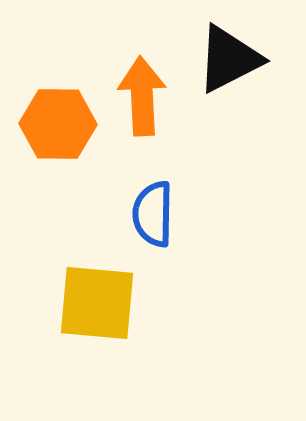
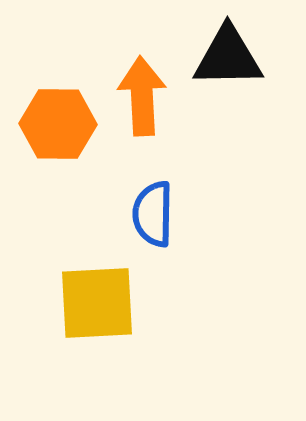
black triangle: moved 1 px left, 2 px up; rotated 26 degrees clockwise
yellow square: rotated 8 degrees counterclockwise
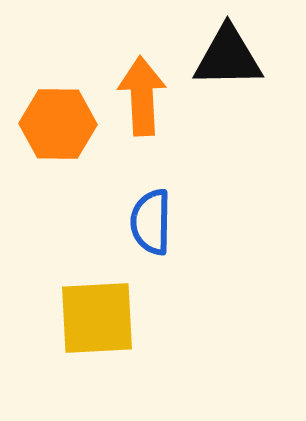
blue semicircle: moved 2 px left, 8 px down
yellow square: moved 15 px down
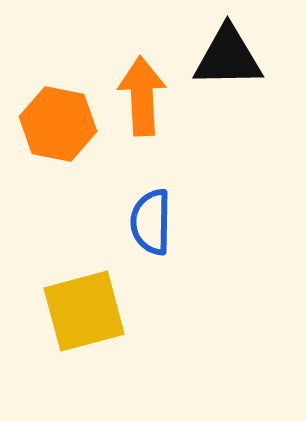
orange hexagon: rotated 10 degrees clockwise
yellow square: moved 13 px left, 7 px up; rotated 12 degrees counterclockwise
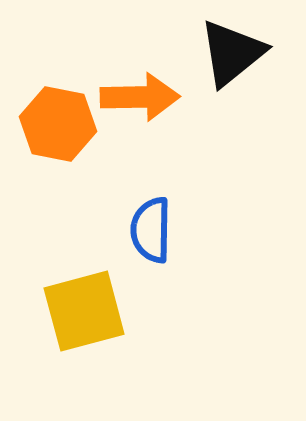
black triangle: moved 4 px right, 4 px up; rotated 38 degrees counterclockwise
orange arrow: moved 2 px left, 1 px down; rotated 92 degrees clockwise
blue semicircle: moved 8 px down
